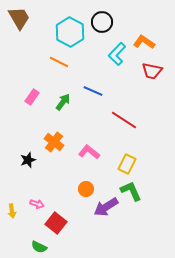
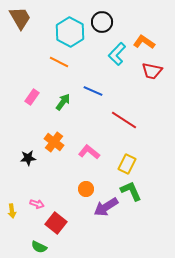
brown trapezoid: moved 1 px right
black star: moved 2 px up; rotated 14 degrees clockwise
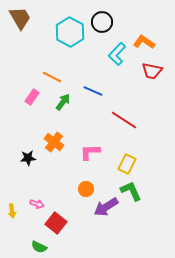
orange line: moved 7 px left, 15 px down
pink L-shape: moved 1 px right; rotated 40 degrees counterclockwise
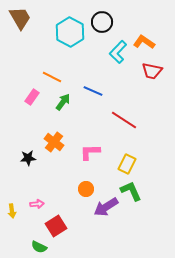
cyan L-shape: moved 1 px right, 2 px up
pink arrow: rotated 24 degrees counterclockwise
red square: moved 3 px down; rotated 20 degrees clockwise
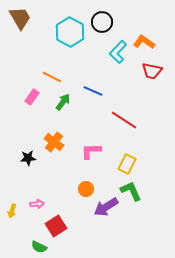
pink L-shape: moved 1 px right, 1 px up
yellow arrow: rotated 24 degrees clockwise
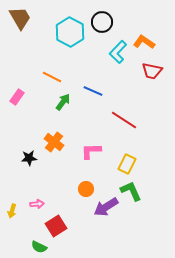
pink rectangle: moved 15 px left
black star: moved 1 px right
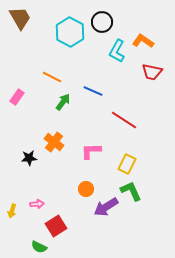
orange L-shape: moved 1 px left, 1 px up
cyan L-shape: moved 1 px left, 1 px up; rotated 15 degrees counterclockwise
red trapezoid: moved 1 px down
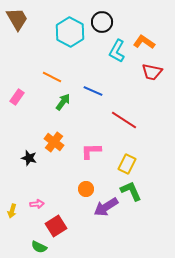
brown trapezoid: moved 3 px left, 1 px down
orange L-shape: moved 1 px right, 1 px down
black star: rotated 21 degrees clockwise
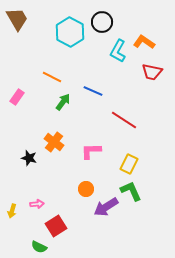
cyan L-shape: moved 1 px right
yellow rectangle: moved 2 px right
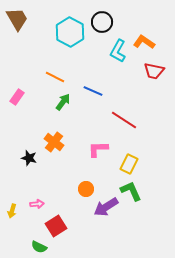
red trapezoid: moved 2 px right, 1 px up
orange line: moved 3 px right
pink L-shape: moved 7 px right, 2 px up
